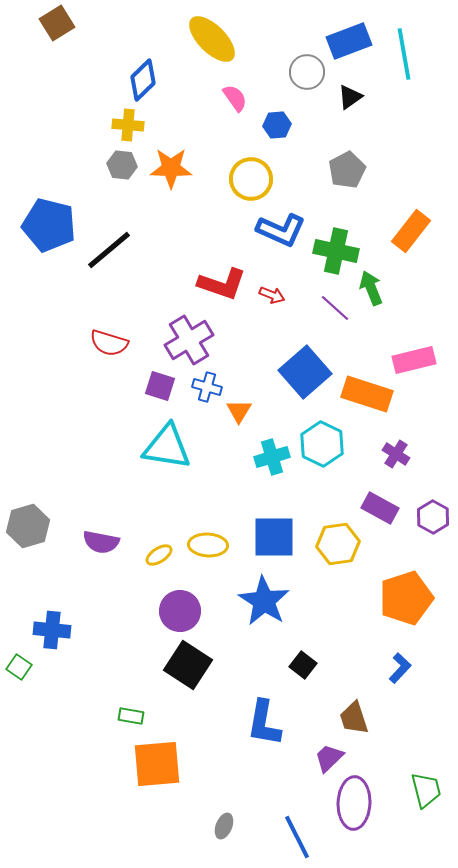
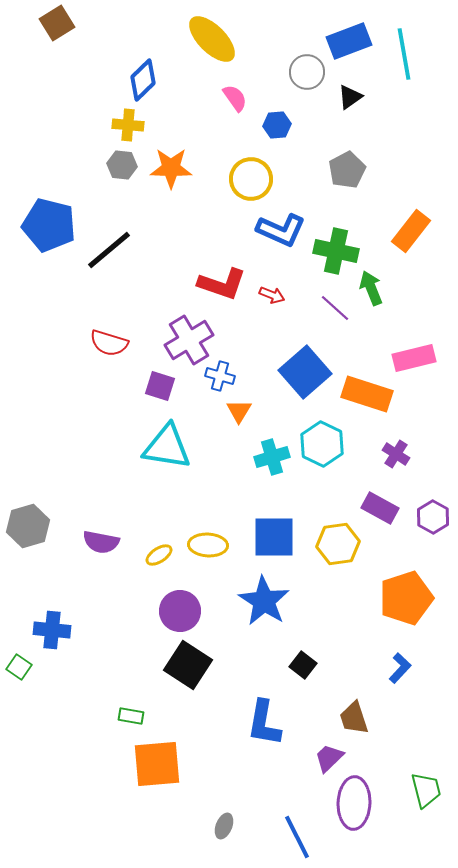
pink rectangle at (414, 360): moved 2 px up
blue cross at (207, 387): moved 13 px right, 11 px up
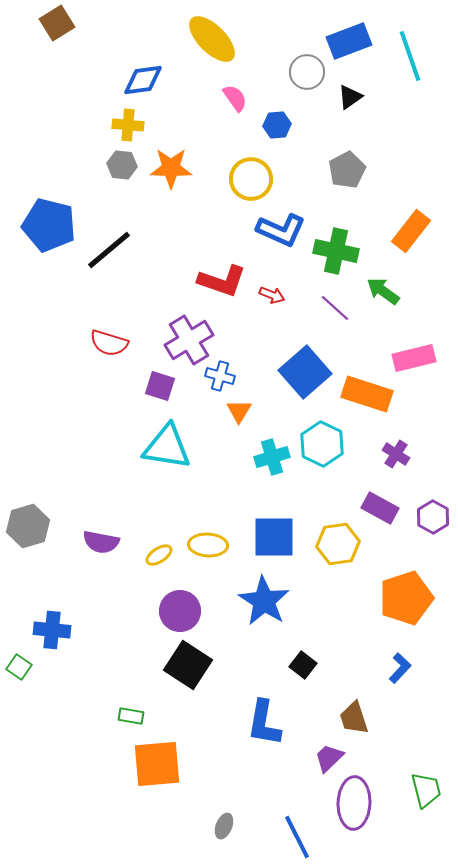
cyan line at (404, 54): moved 6 px right, 2 px down; rotated 9 degrees counterclockwise
blue diamond at (143, 80): rotated 36 degrees clockwise
red L-shape at (222, 284): moved 3 px up
green arrow at (371, 288): moved 12 px right, 3 px down; rotated 32 degrees counterclockwise
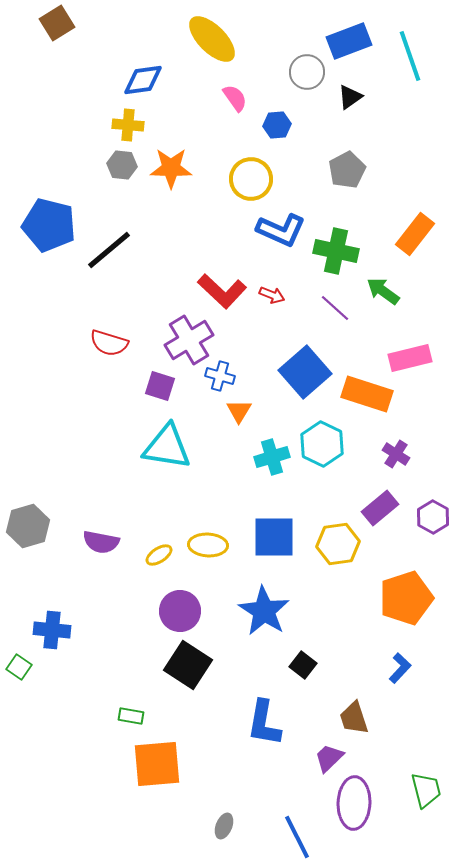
orange rectangle at (411, 231): moved 4 px right, 3 px down
red L-shape at (222, 281): moved 10 px down; rotated 24 degrees clockwise
pink rectangle at (414, 358): moved 4 px left
purple rectangle at (380, 508): rotated 69 degrees counterclockwise
blue star at (264, 601): moved 10 px down
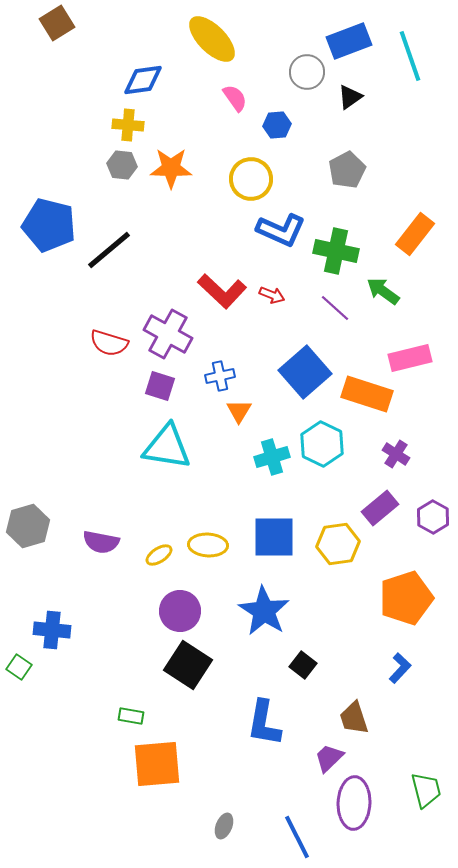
purple cross at (189, 340): moved 21 px left, 6 px up; rotated 30 degrees counterclockwise
blue cross at (220, 376): rotated 28 degrees counterclockwise
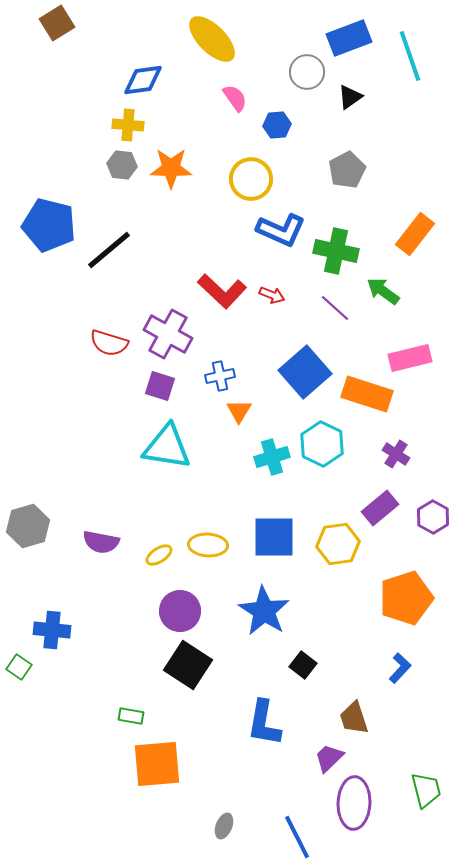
blue rectangle at (349, 41): moved 3 px up
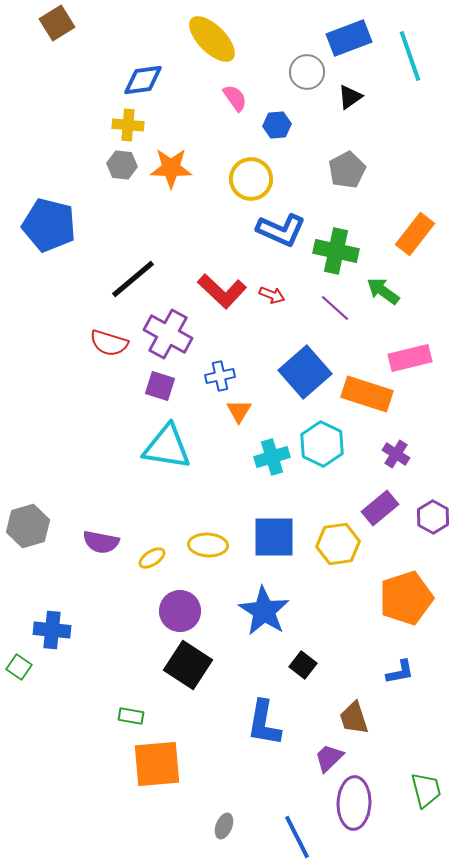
black line at (109, 250): moved 24 px right, 29 px down
yellow ellipse at (159, 555): moved 7 px left, 3 px down
blue L-shape at (400, 668): moved 4 px down; rotated 36 degrees clockwise
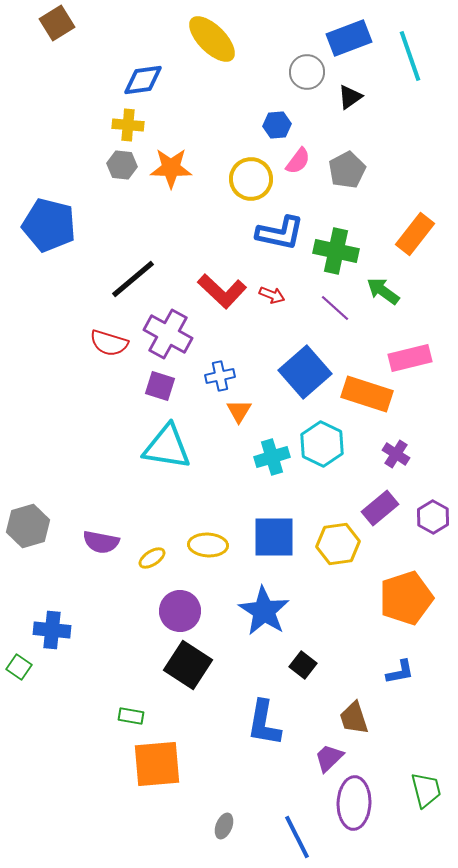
pink semicircle at (235, 98): moved 63 px right, 63 px down; rotated 72 degrees clockwise
blue L-shape at (281, 230): moved 1 px left, 3 px down; rotated 12 degrees counterclockwise
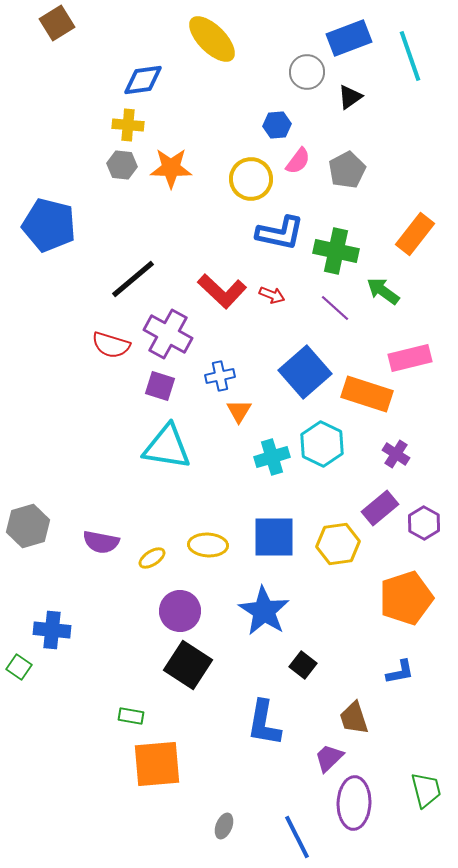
red semicircle at (109, 343): moved 2 px right, 2 px down
purple hexagon at (433, 517): moved 9 px left, 6 px down
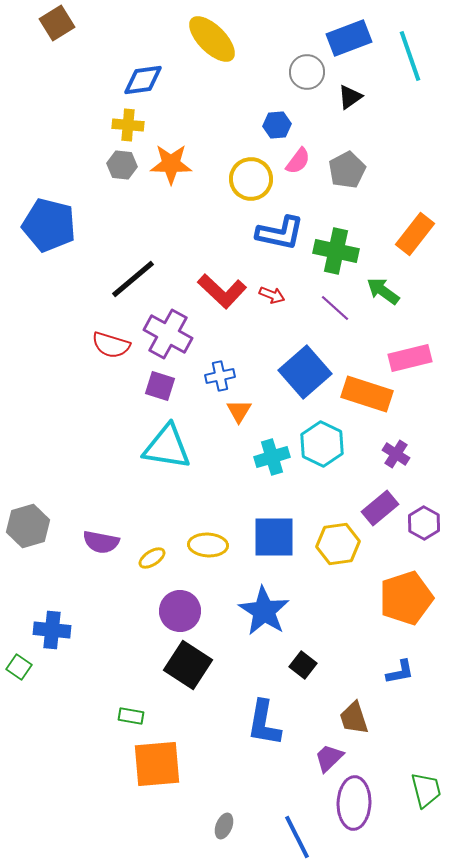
orange star at (171, 168): moved 4 px up
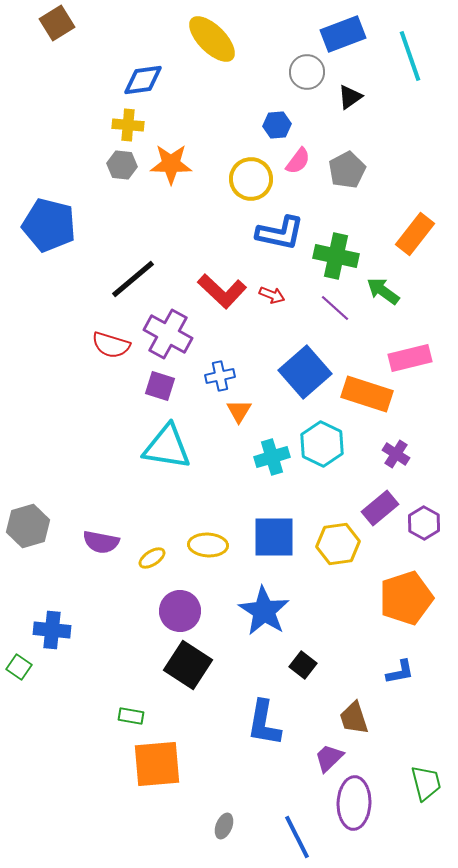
blue rectangle at (349, 38): moved 6 px left, 4 px up
green cross at (336, 251): moved 5 px down
green trapezoid at (426, 790): moved 7 px up
